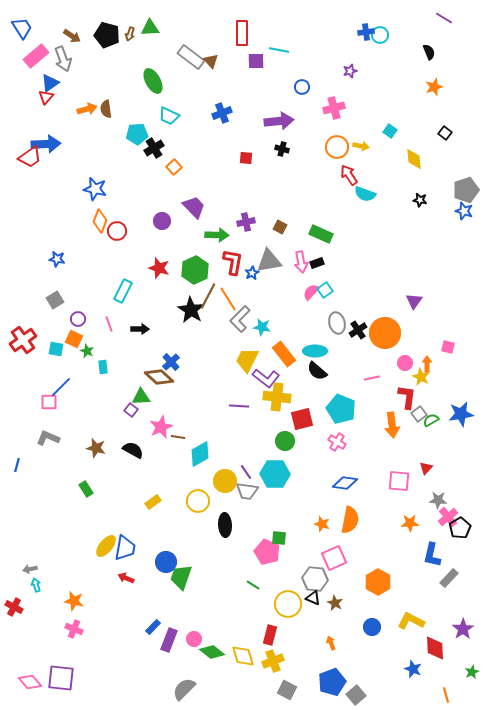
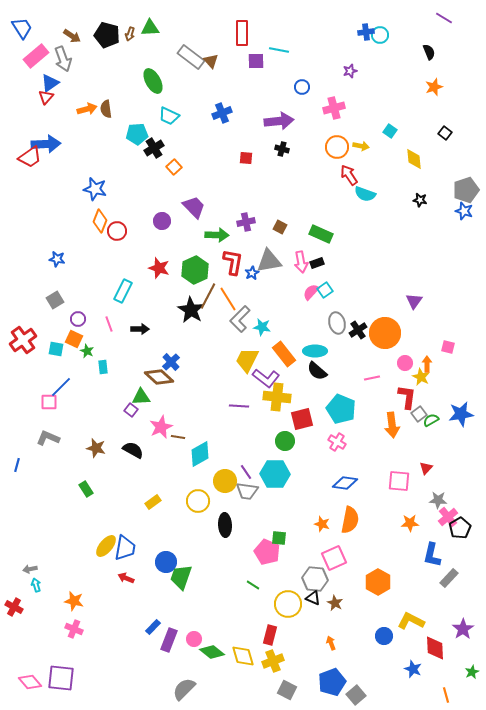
blue circle at (372, 627): moved 12 px right, 9 px down
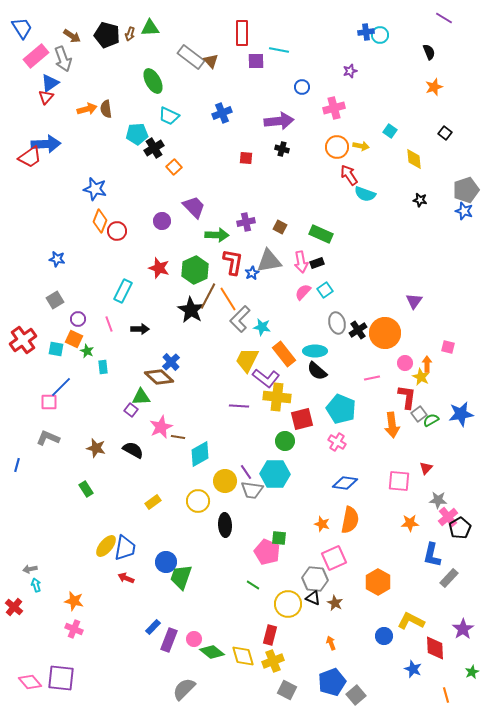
pink semicircle at (311, 292): moved 8 px left
gray trapezoid at (247, 491): moved 5 px right, 1 px up
red cross at (14, 607): rotated 12 degrees clockwise
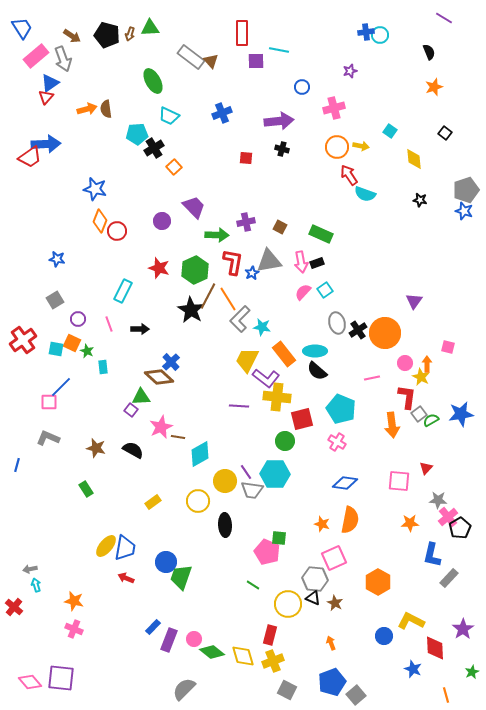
orange square at (74, 339): moved 2 px left, 4 px down
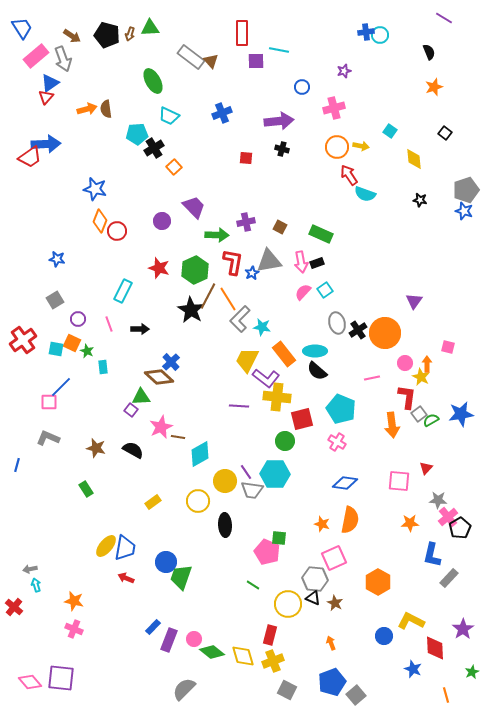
purple star at (350, 71): moved 6 px left
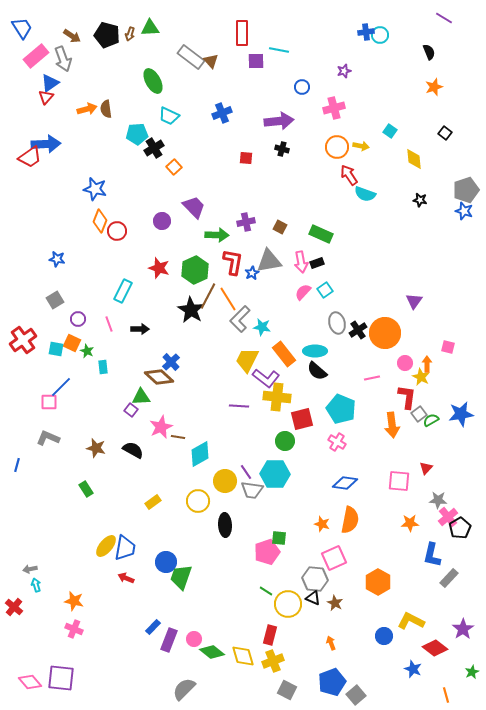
pink pentagon at (267, 552): rotated 30 degrees clockwise
green line at (253, 585): moved 13 px right, 6 px down
red diamond at (435, 648): rotated 50 degrees counterclockwise
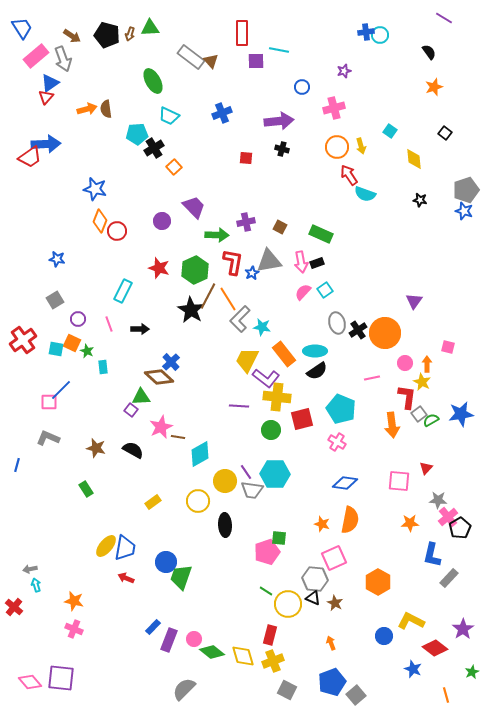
black semicircle at (429, 52): rotated 14 degrees counterclockwise
yellow arrow at (361, 146): rotated 63 degrees clockwise
black semicircle at (317, 371): rotated 75 degrees counterclockwise
yellow star at (421, 377): moved 1 px right, 5 px down
blue line at (61, 387): moved 3 px down
green circle at (285, 441): moved 14 px left, 11 px up
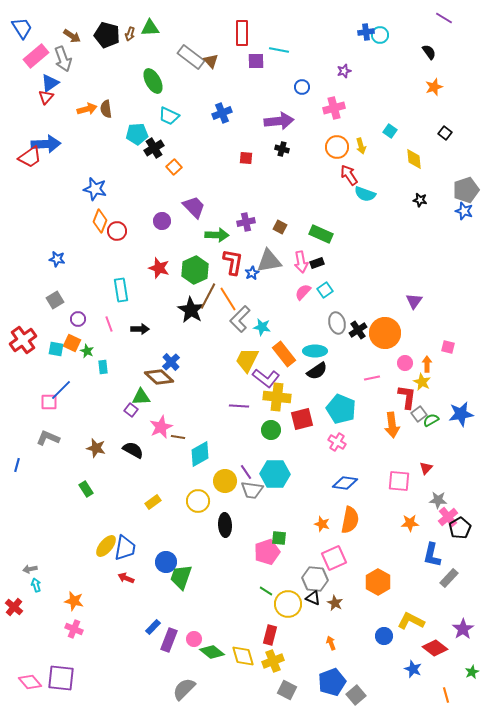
cyan rectangle at (123, 291): moved 2 px left, 1 px up; rotated 35 degrees counterclockwise
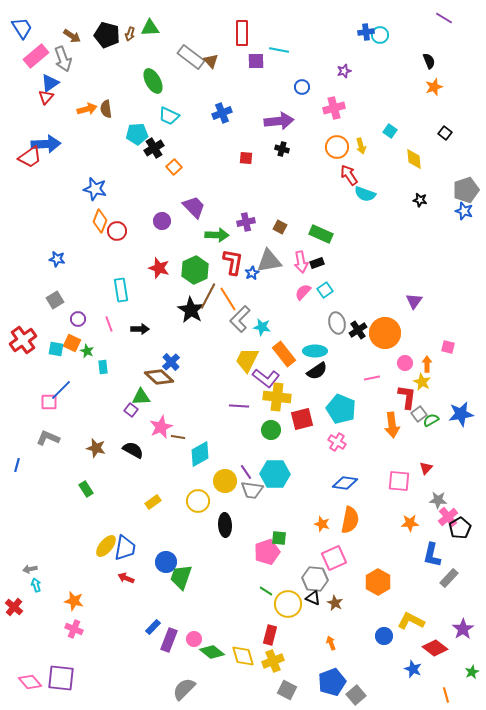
black semicircle at (429, 52): moved 9 px down; rotated 14 degrees clockwise
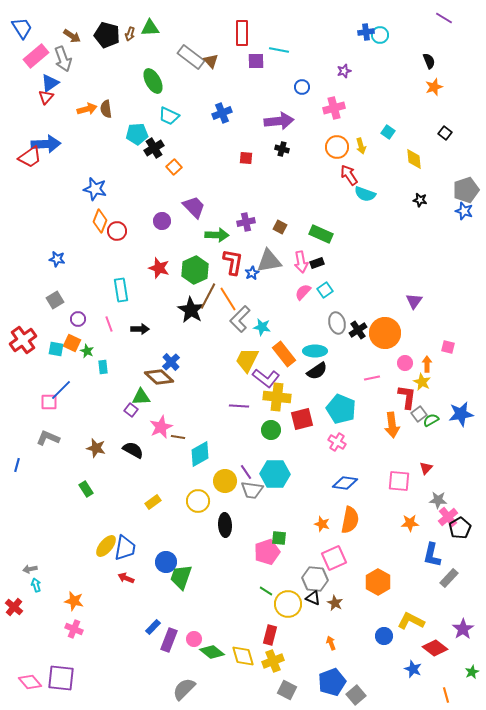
cyan square at (390, 131): moved 2 px left, 1 px down
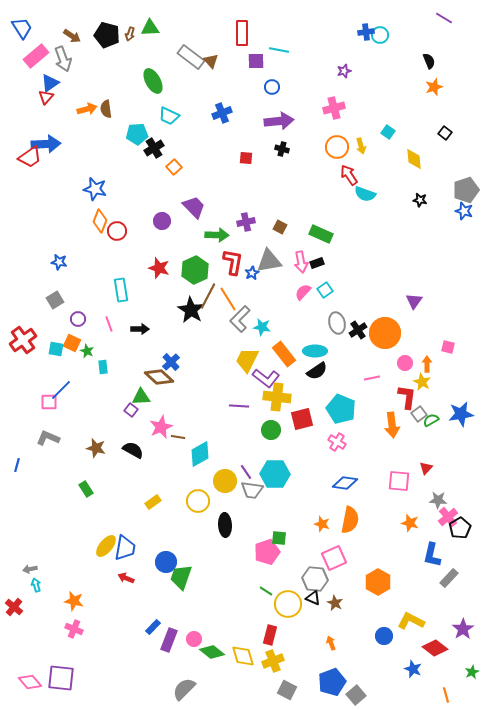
blue circle at (302, 87): moved 30 px left
blue star at (57, 259): moved 2 px right, 3 px down
orange star at (410, 523): rotated 18 degrees clockwise
